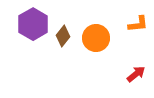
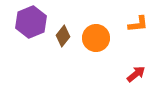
purple hexagon: moved 2 px left, 2 px up; rotated 8 degrees clockwise
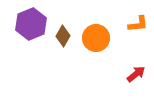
purple hexagon: moved 2 px down
brown diamond: rotated 10 degrees counterclockwise
